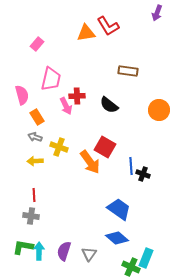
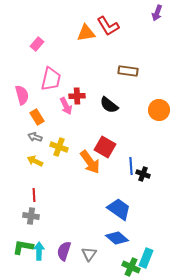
yellow arrow: rotated 28 degrees clockwise
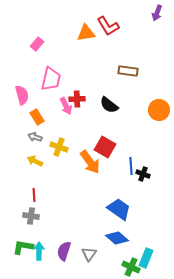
red cross: moved 3 px down
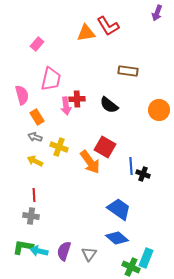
pink arrow: rotated 18 degrees clockwise
cyan arrow: rotated 78 degrees counterclockwise
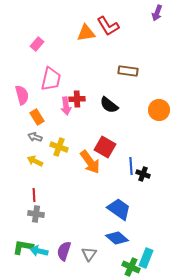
gray cross: moved 5 px right, 2 px up
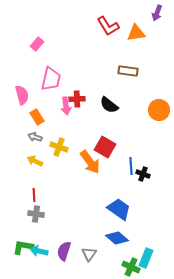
orange triangle: moved 50 px right
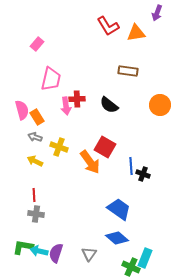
pink semicircle: moved 15 px down
orange circle: moved 1 px right, 5 px up
purple semicircle: moved 8 px left, 2 px down
cyan rectangle: moved 1 px left
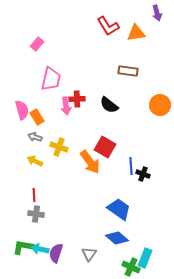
purple arrow: rotated 35 degrees counterclockwise
cyan arrow: moved 1 px right, 2 px up
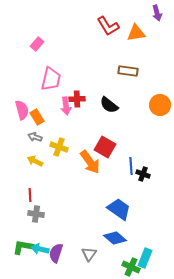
red line: moved 4 px left
blue diamond: moved 2 px left
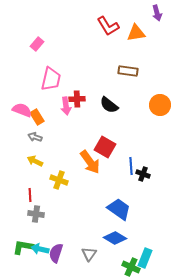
pink semicircle: rotated 54 degrees counterclockwise
yellow cross: moved 33 px down
blue diamond: rotated 10 degrees counterclockwise
